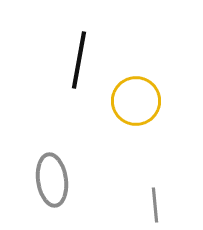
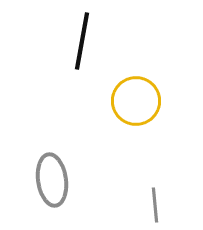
black line: moved 3 px right, 19 px up
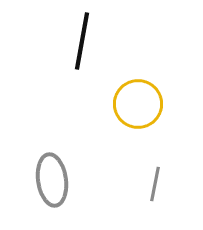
yellow circle: moved 2 px right, 3 px down
gray line: moved 21 px up; rotated 16 degrees clockwise
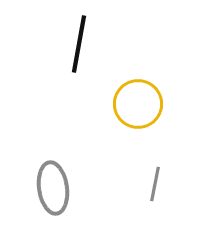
black line: moved 3 px left, 3 px down
gray ellipse: moved 1 px right, 8 px down
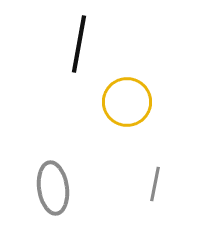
yellow circle: moved 11 px left, 2 px up
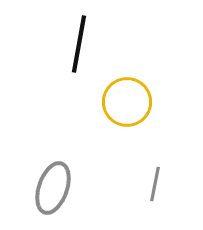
gray ellipse: rotated 27 degrees clockwise
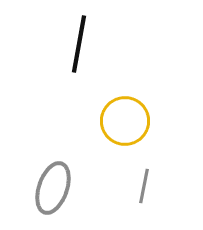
yellow circle: moved 2 px left, 19 px down
gray line: moved 11 px left, 2 px down
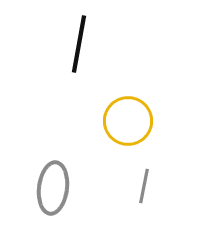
yellow circle: moved 3 px right
gray ellipse: rotated 12 degrees counterclockwise
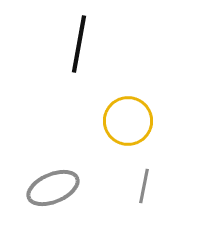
gray ellipse: rotated 60 degrees clockwise
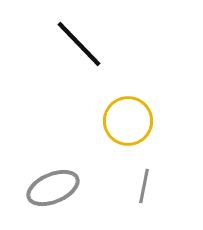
black line: rotated 54 degrees counterclockwise
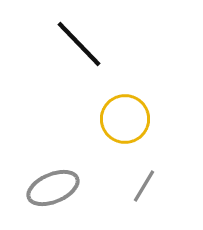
yellow circle: moved 3 px left, 2 px up
gray line: rotated 20 degrees clockwise
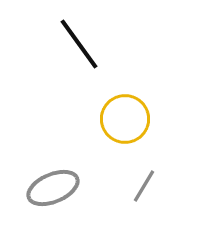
black line: rotated 8 degrees clockwise
